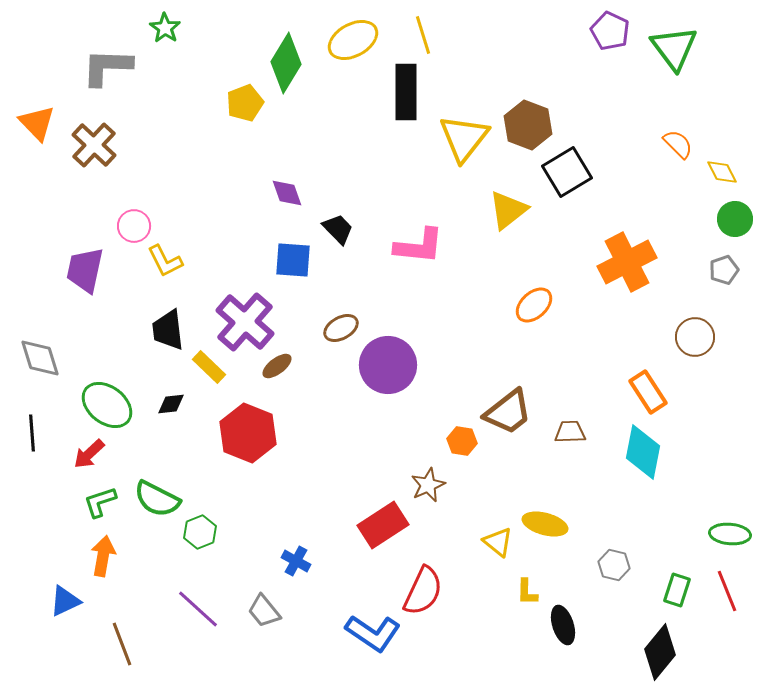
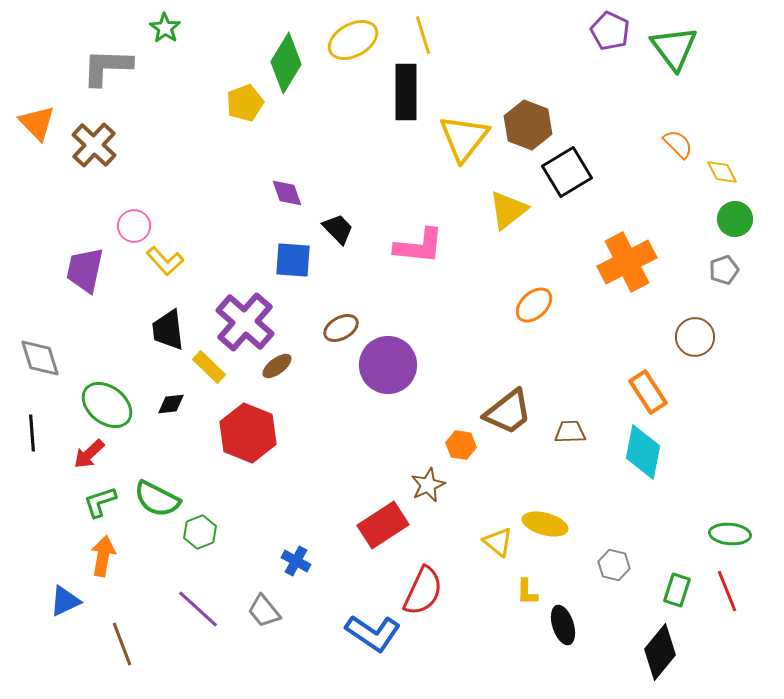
yellow L-shape at (165, 261): rotated 15 degrees counterclockwise
orange hexagon at (462, 441): moved 1 px left, 4 px down
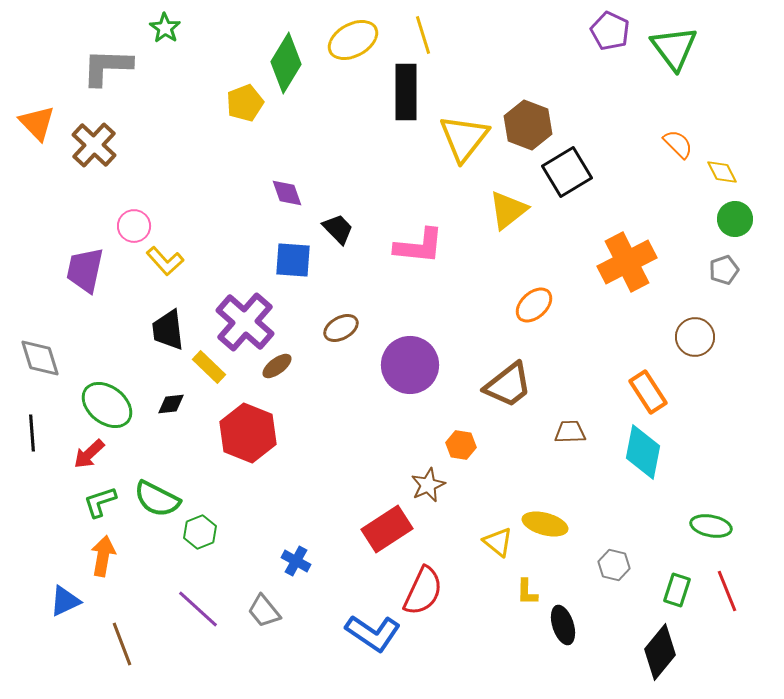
purple circle at (388, 365): moved 22 px right
brown trapezoid at (508, 412): moved 27 px up
red rectangle at (383, 525): moved 4 px right, 4 px down
green ellipse at (730, 534): moved 19 px left, 8 px up; rotated 6 degrees clockwise
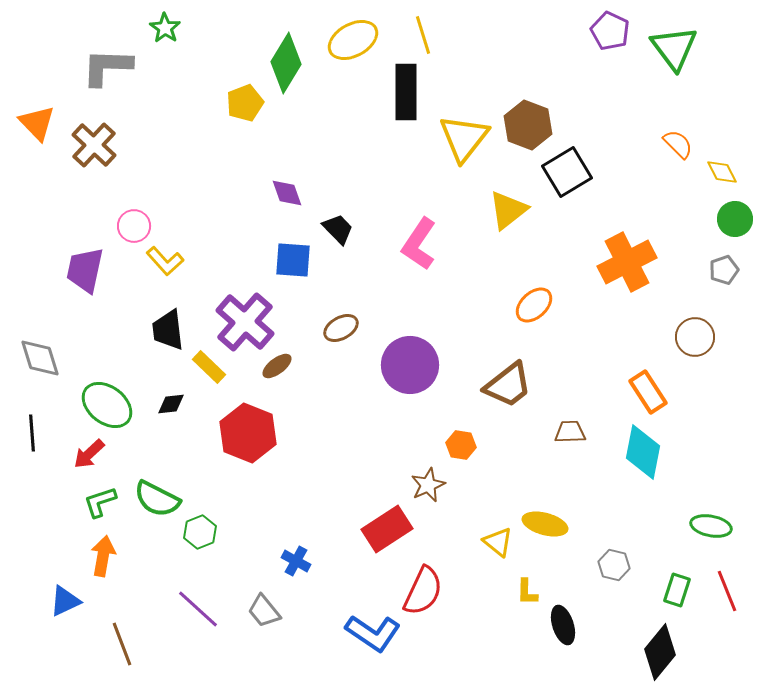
pink L-shape at (419, 246): moved 2 px up; rotated 118 degrees clockwise
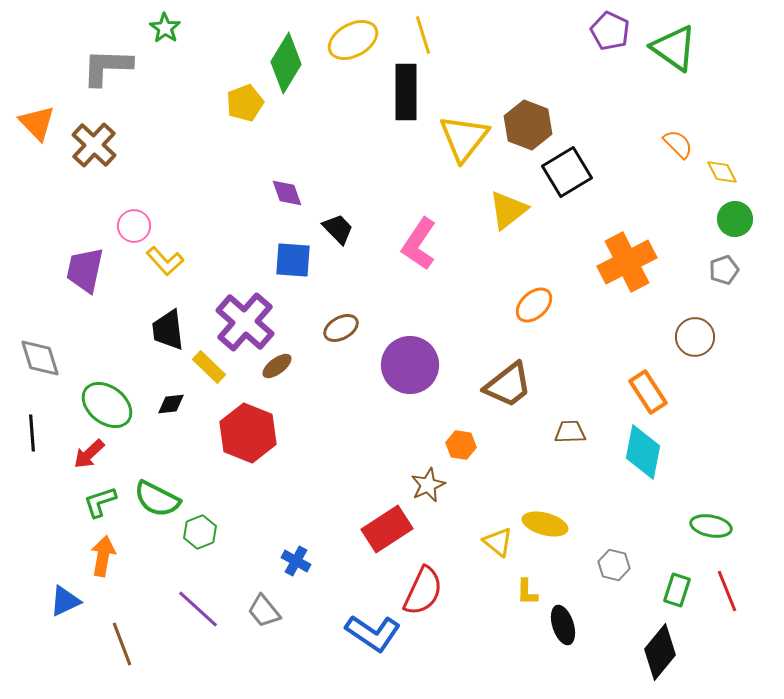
green triangle at (674, 48): rotated 18 degrees counterclockwise
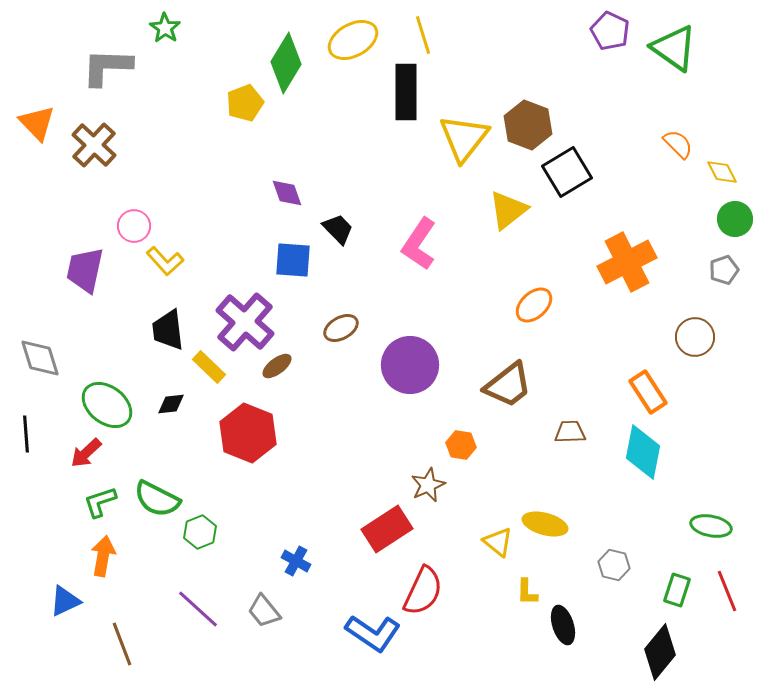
black line at (32, 433): moved 6 px left, 1 px down
red arrow at (89, 454): moved 3 px left, 1 px up
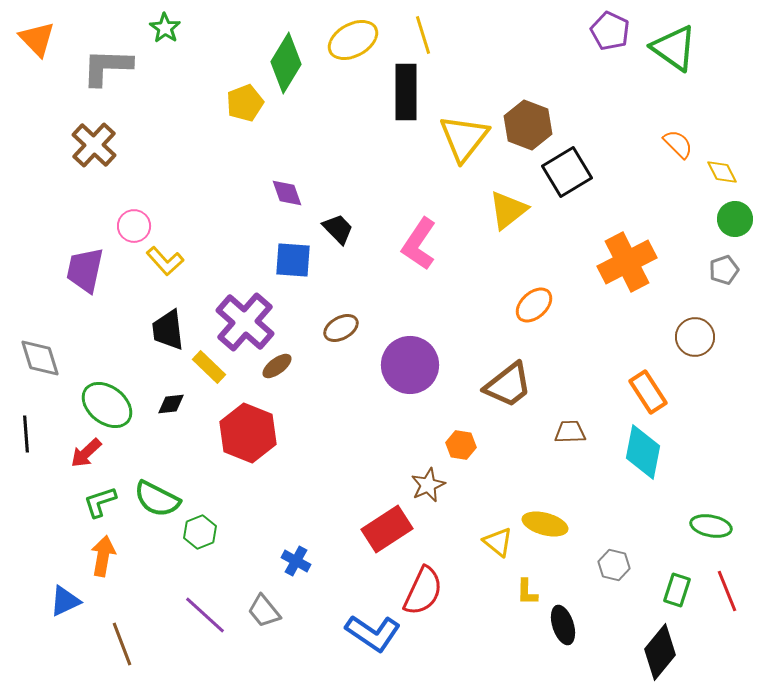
orange triangle at (37, 123): moved 84 px up
purple line at (198, 609): moved 7 px right, 6 px down
